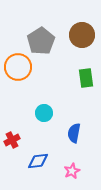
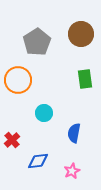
brown circle: moved 1 px left, 1 px up
gray pentagon: moved 4 px left, 1 px down
orange circle: moved 13 px down
green rectangle: moved 1 px left, 1 px down
red cross: rotated 14 degrees counterclockwise
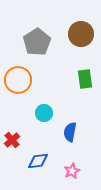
blue semicircle: moved 4 px left, 1 px up
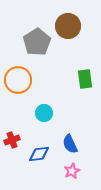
brown circle: moved 13 px left, 8 px up
blue semicircle: moved 12 px down; rotated 36 degrees counterclockwise
red cross: rotated 21 degrees clockwise
blue diamond: moved 1 px right, 7 px up
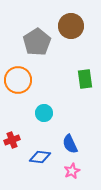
brown circle: moved 3 px right
blue diamond: moved 1 px right, 3 px down; rotated 15 degrees clockwise
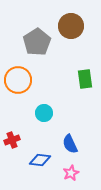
blue diamond: moved 3 px down
pink star: moved 1 px left, 2 px down
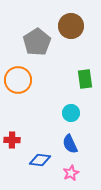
cyan circle: moved 27 px right
red cross: rotated 21 degrees clockwise
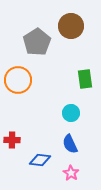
pink star: rotated 14 degrees counterclockwise
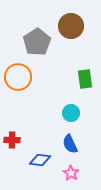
orange circle: moved 3 px up
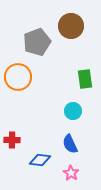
gray pentagon: rotated 12 degrees clockwise
cyan circle: moved 2 px right, 2 px up
